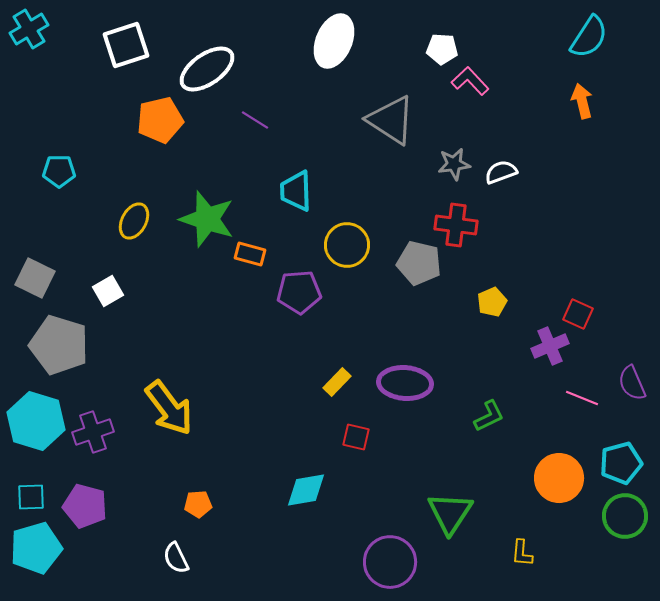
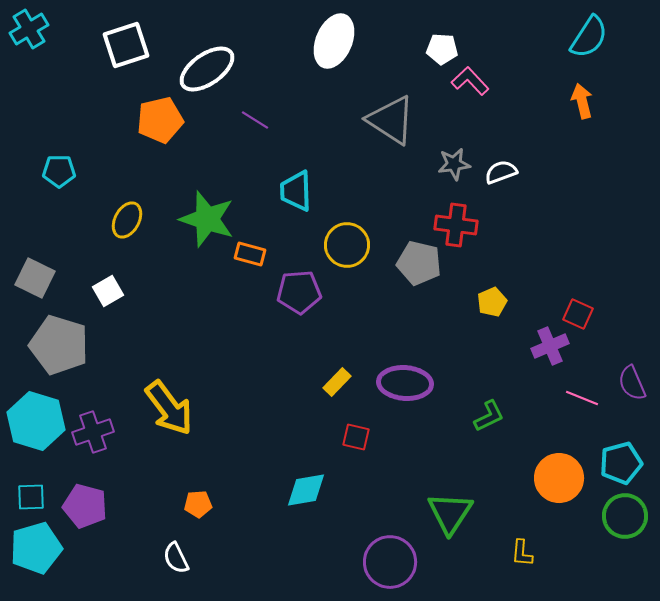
yellow ellipse at (134, 221): moved 7 px left, 1 px up
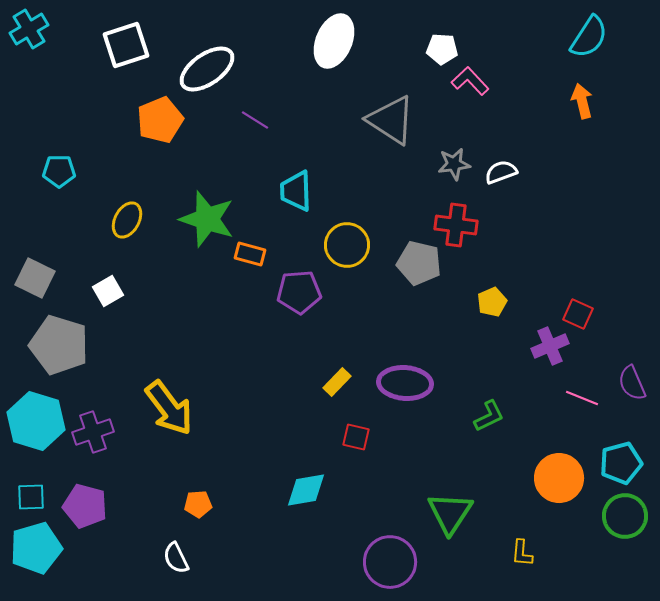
orange pentagon at (160, 120): rotated 9 degrees counterclockwise
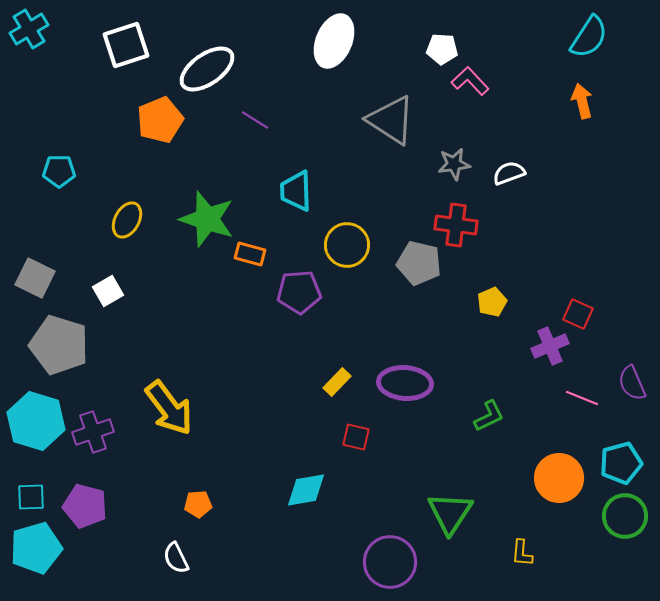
white semicircle at (501, 172): moved 8 px right, 1 px down
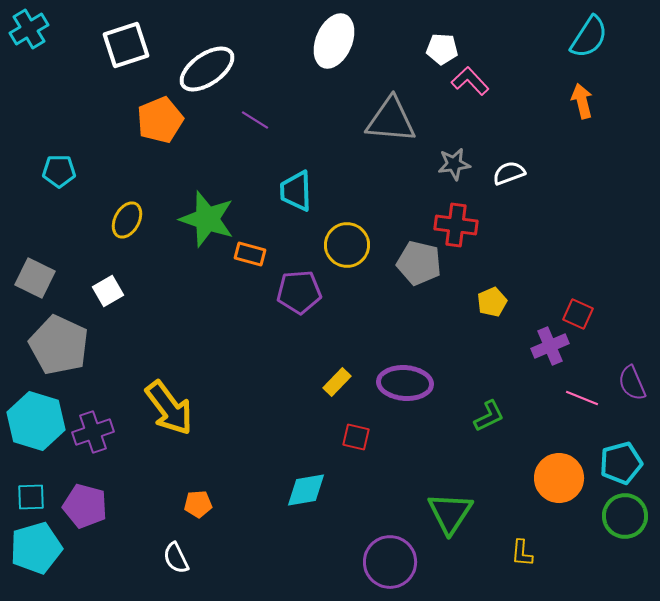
gray triangle at (391, 120): rotated 28 degrees counterclockwise
gray pentagon at (59, 345): rotated 8 degrees clockwise
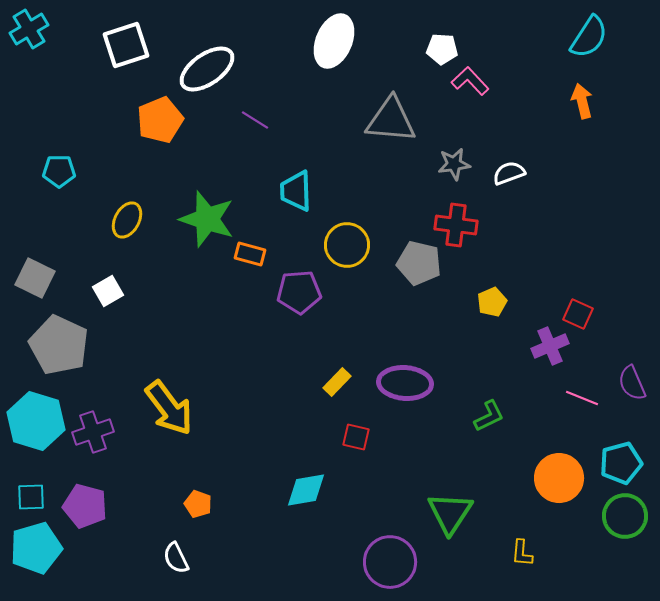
orange pentagon at (198, 504): rotated 24 degrees clockwise
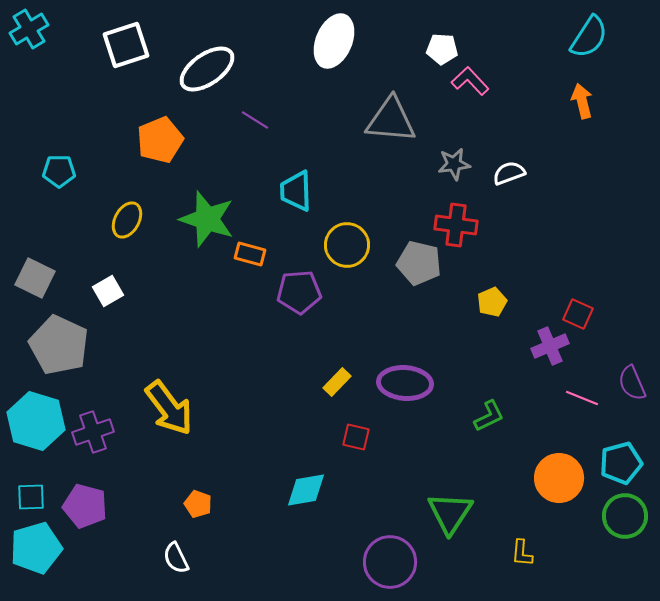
orange pentagon at (160, 120): moved 20 px down
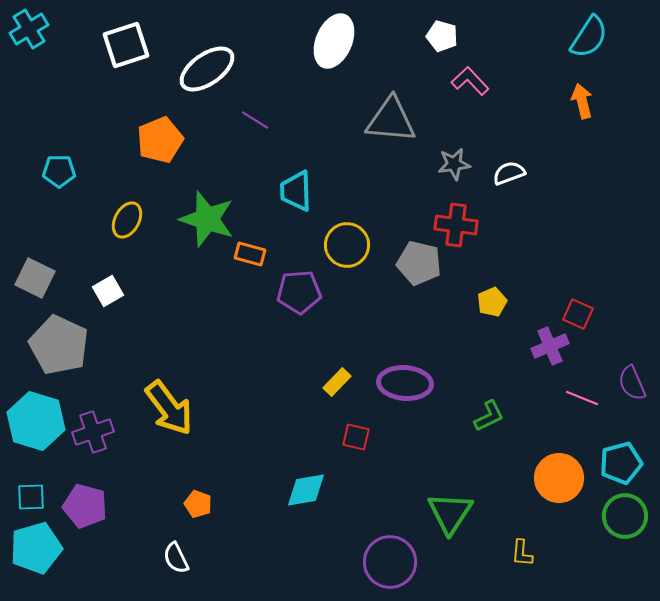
white pentagon at (442, 49): moved 13 px up; rotated 12 degrees clockwise
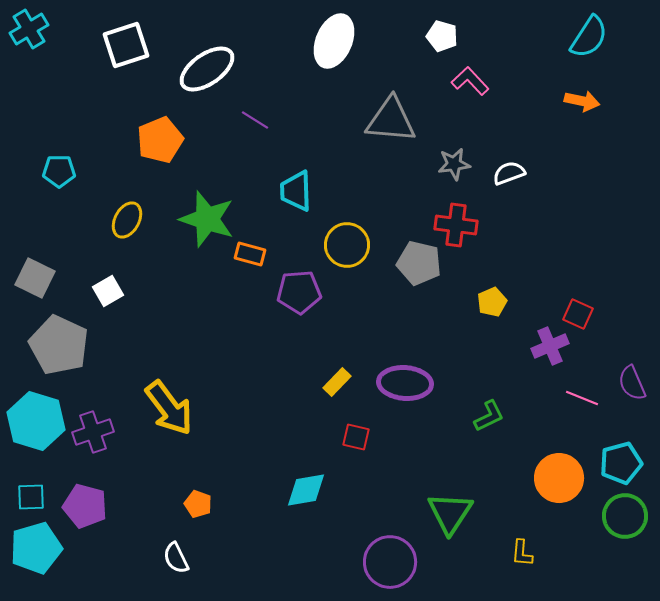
orange arrow at (582, 101): rotated 116 degrees clockwise
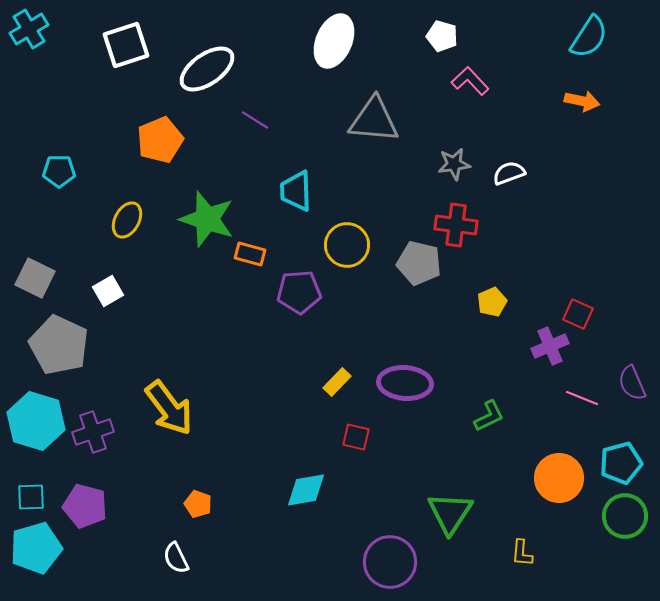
gray triangle at (391, 120): moved 17 px left
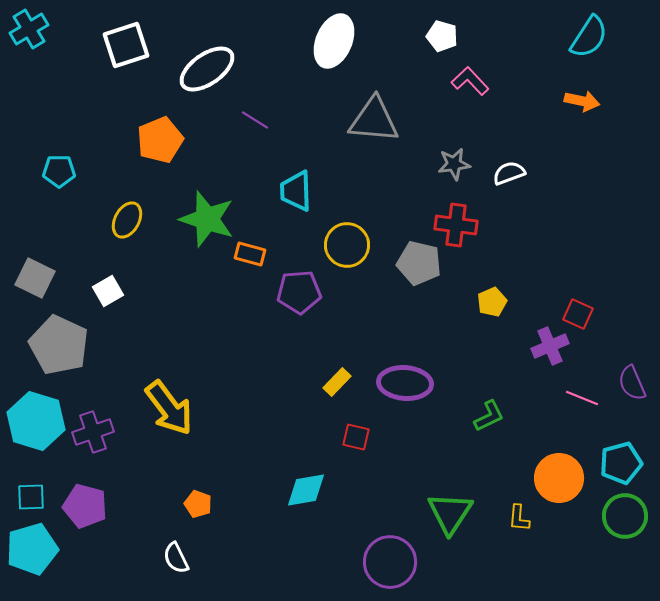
cyan pentagon at (36, 548): moved 4 px left, 1 px down
yellow L-shape at (522, 553): moved 3 px left, 35 px up
